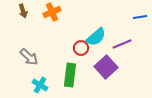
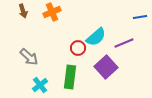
purple line: moved 2 px right, 1 px up
red circle: moved 3 px left
green rectangle: moved 2 px down
cyan cross: rotated 21 degrees clockwise
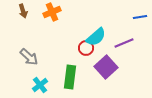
red circle: moved 8 px right
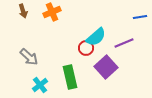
green rectangle: rotated 20 degrees counterclockwise
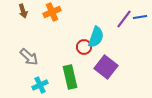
cyan semicircle: rotated 30 degrees counterclockwise
purple line: moved 24 px up; rotated 30 degrees counterclockwise
red circle: moved 2 px left, 1 px up
purple square: rotated 10 degrees counterclockwise
cyan cross: rotated 14 degrees clockwise
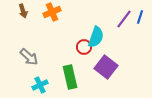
blue line: rotated 64 degrees counterclockwise
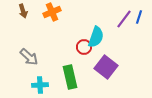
blue line: moved 1 px left
cyan cross: rotated 21 degrees clockwise
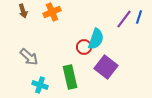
cyan semicircle: moved 2 px down
cyan cross: rotated 21 degrees clockwise
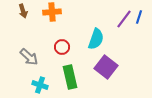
orange cross: rotated 18 degrees clockwise
red circle: moved 22 px left
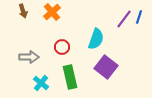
orange cross: rotated 36 degrees counterclockwise
gray arrow: rotated 42 degrees counterclockwise
cyan cross: moved 1 px right, 2 px up; rotated 21 degrees clockwise
